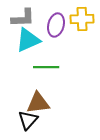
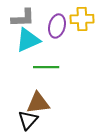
purple ellipse: moved 1 px right, 1 px down
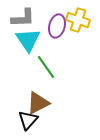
yellow cross: moved 4 px left, 1 px down; rotated 20 degrees clockwise
cyan triangle: rotated 40 degrees counterclockwise
green line: rotated 55 degrees clockwise
brown triangle: rotated 20 degrees counterclockwise
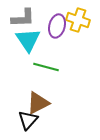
green line: rotated 40 degrees counterclockwise
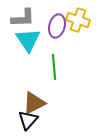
green line: moved 8 px right; rotated 70 degrees clockwise
brown triangle: moved 4 px left
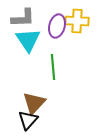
yellow cross: moved 1 px left, 1 px down; rotated 15 degrees counterclockwise
green line: moved 1 px left
brown triangle: rotated 20 degrees counterclockwise
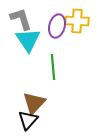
gray L-shape: moved 2 px left, 1 px down; rotated 105 degrees counterclockwise
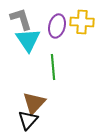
yellow cross: moved 5 px right, 1 px down
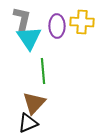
gray L-shape: moved 1 px right; rotated 30 degrees clockwise
purple ellipse: rotated 15 degrees counterclockwise
cyan triangle: moved 1 px right, 2 px up
green line: moved 10 px left, 4 px down
black triangle: moved 3 px down; rotated 25 degrees clockwise
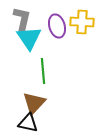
purple ellipse: rotated 15 degrees counterclockwise
black triangle: rotated 35 degrees clockwise
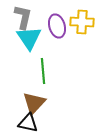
gray L-shape: moved 1 px right, 2 px up
